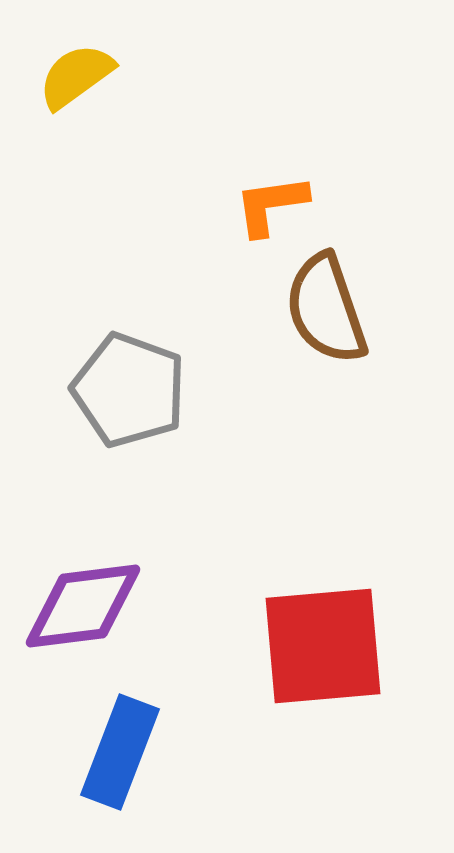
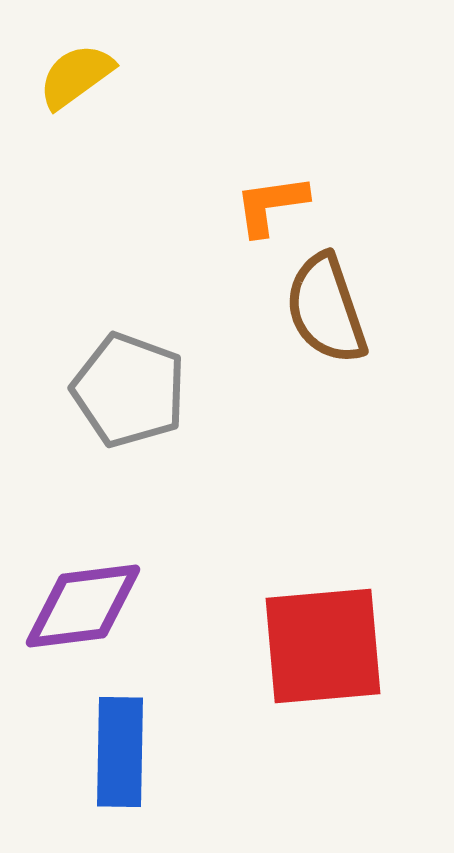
blue rectangle: rotated 20 degrees counterclockwise
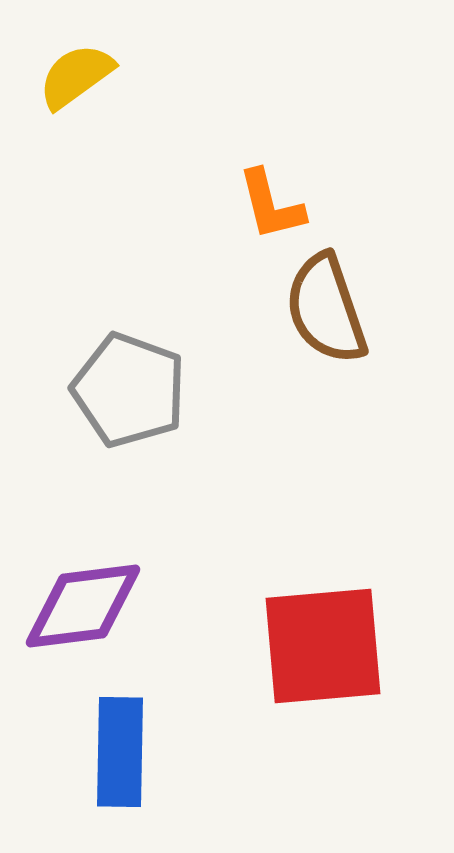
orange L-shape: rotated 96 degrees counterclockwise
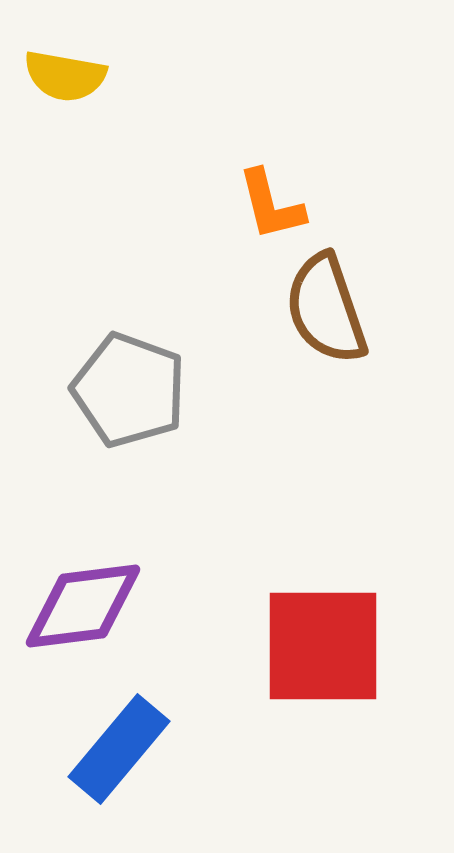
yellow semicircle: moved 11 px left; rotated 134 degrees counterclockwise
red square: rotated 5 degrees clockwise
blue rectangle: moved 1 px left, 3 px up; rotated 39 degrees clockwise
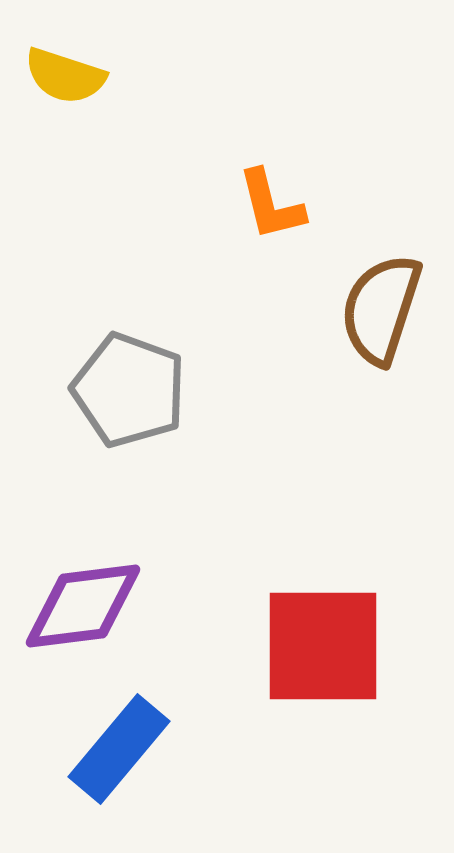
yellow semicircle: rotated 8 degrees clockwise
brown semicircle: moved 55 px right; rotated 37 degrees clockwise
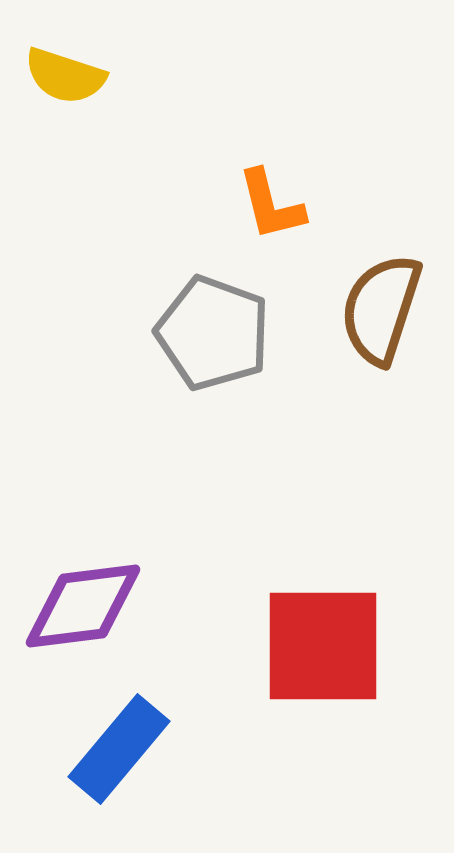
gray pentagon: moved 84 px right, 57 px up
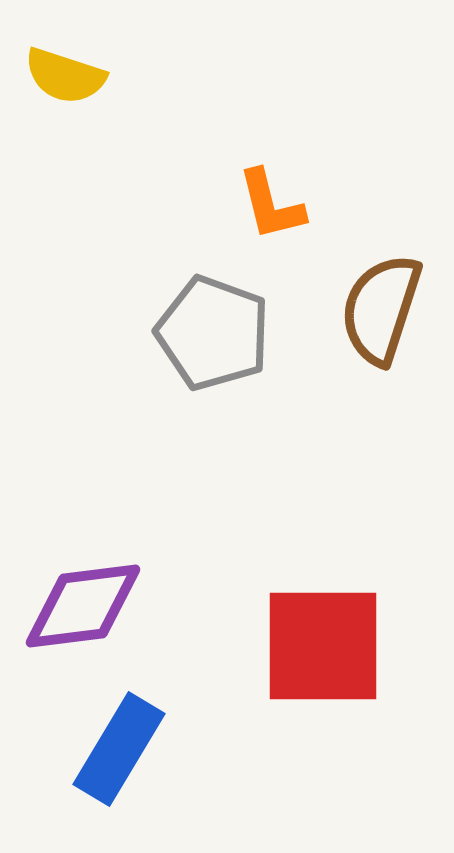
blue rectangle: rotated 9 degrees counterclockwise
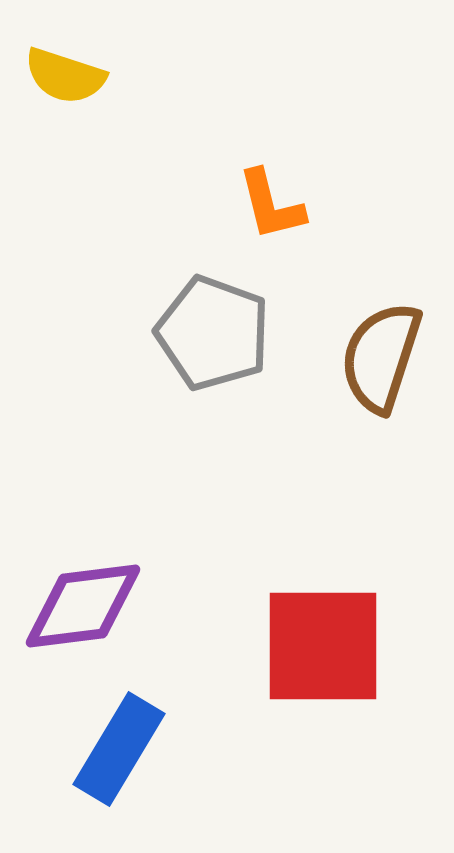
brown semicircle: moved 48 px down
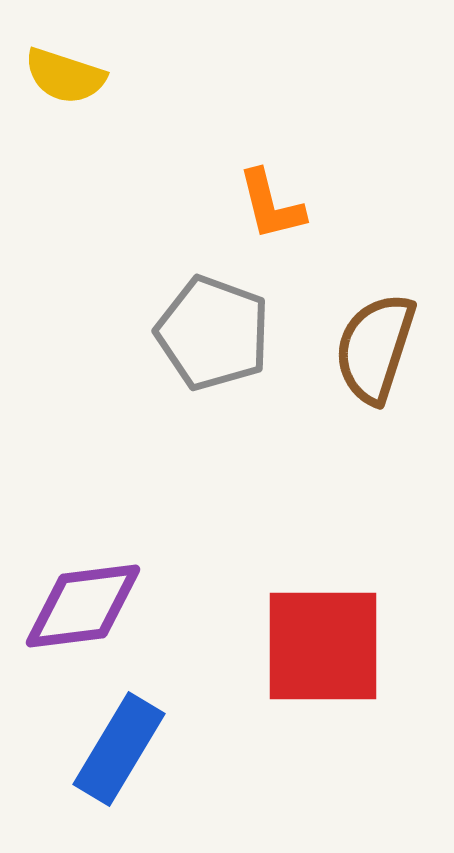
brown semicircle: moved 6 px left, 9 px up
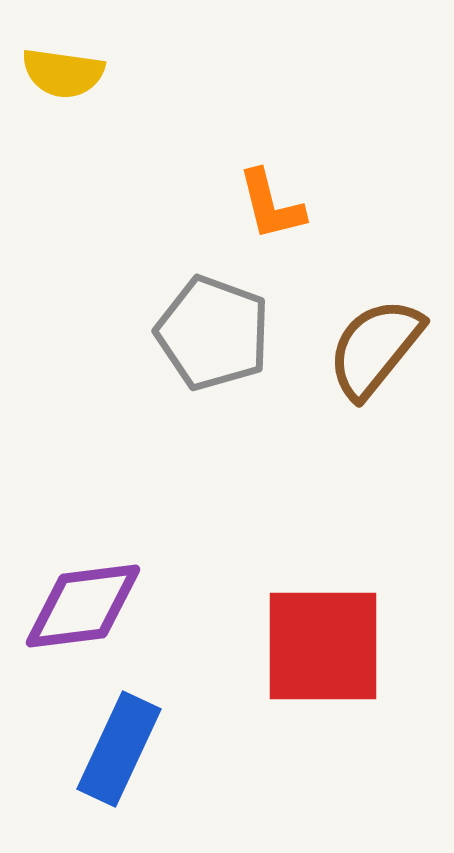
yellow semicircle: moved 2 px left, 3 px up; rotated 10 degrees counterclockwise
brown semicircle: rotated 21 degrees clockwise
blue rectangle: rotated 6 degrees counterclockwise
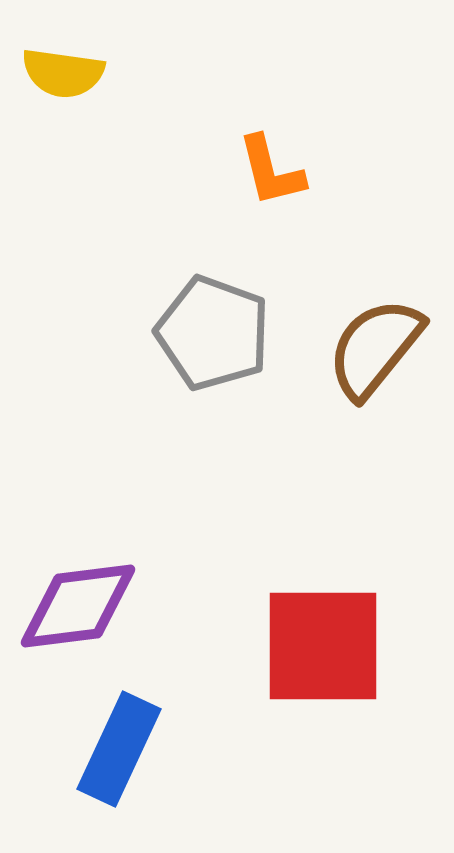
orange L-shape: moved 34 px up
purple diamond: moved 5 px left
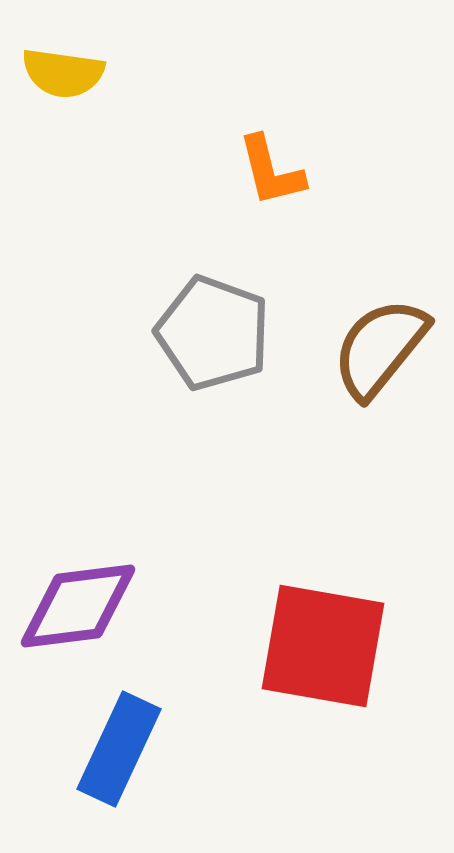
brown semicircle: moved 5 px right
red square: rotated 10 degrees clockwise
